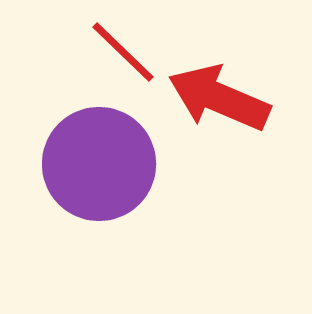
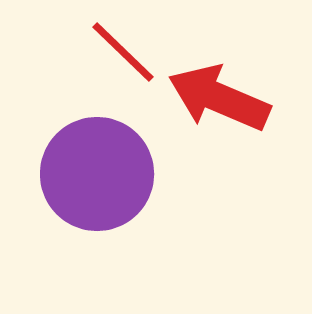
purple circle: moved 2 px left, 10 px down
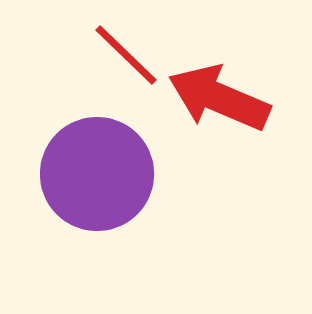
red line: moved 3 px right, 3 px down
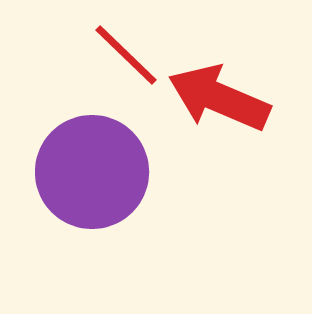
purple circle: moved 5 px left, 2 px up
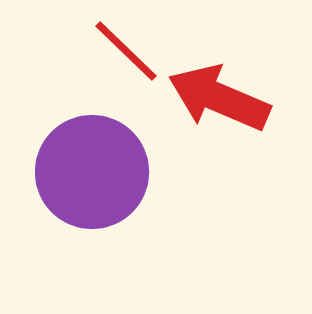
red line: moved 4 px up
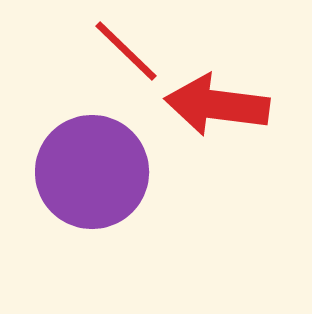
red arrow: moved 2 px left, 7 px down; rotated 16 degrees counterclockwise
